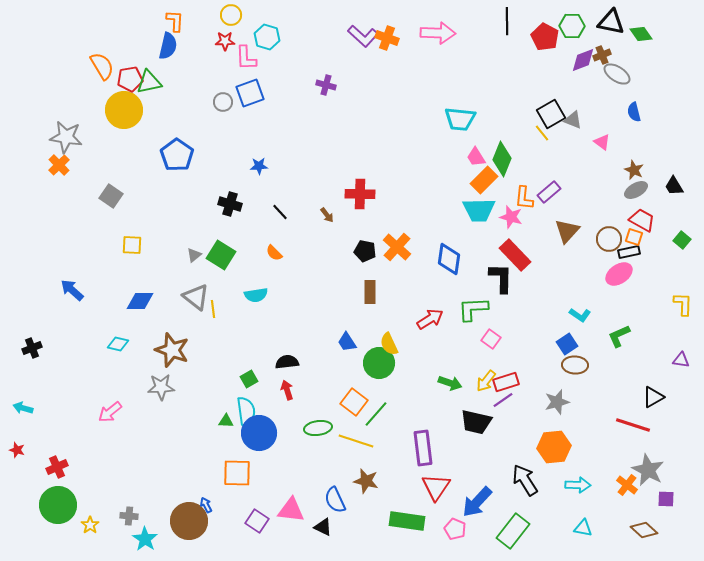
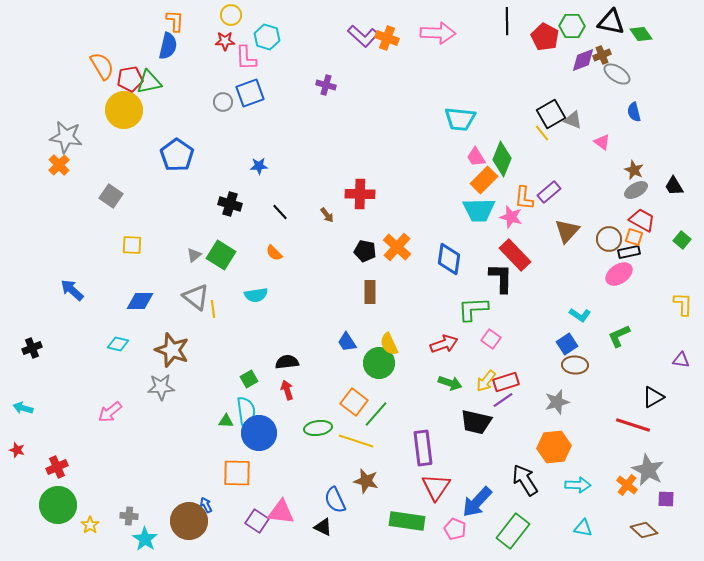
red arrow at (430, 319): moved 14 px right, 25 px down; rotated 12 degrees clockwise
pink triangle at (291, 510): moved 10 px left, 2 px down
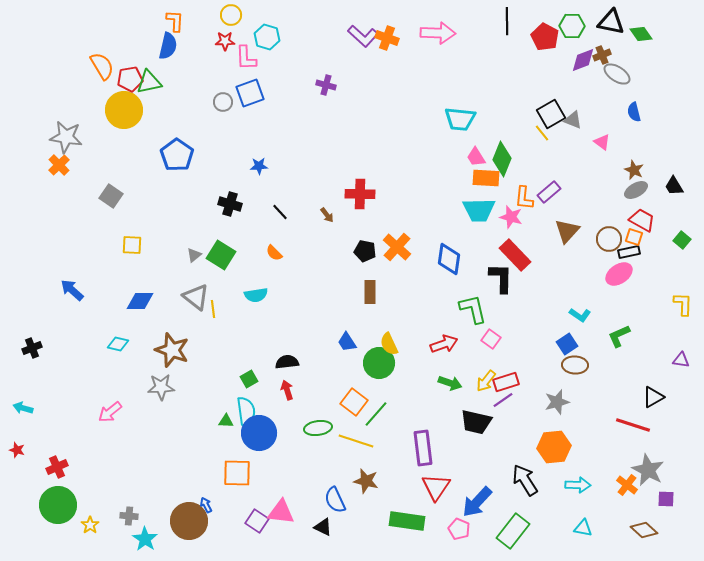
orange rectangle at (484, 180): moved 2 px right, 2 px up; rotated 48 degrees clockwise
green L-shape at (473, 309): rotated 80 degrees clockwise
pink pentagon at (455, 529): moved 4 px right
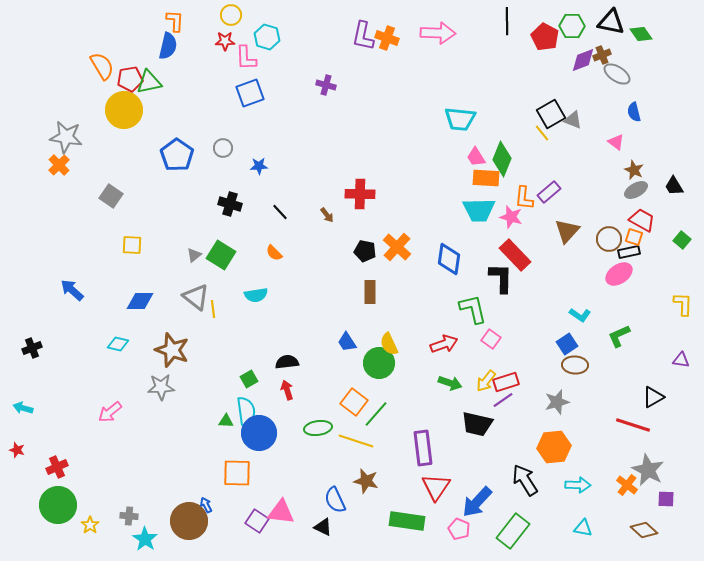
purple L-shape at (363, 36): rotated 60 degrees clockwise
gray circle at (223, 102): moved 46 px down
pink triangle at (602, 142): moved 14 px right
black trapezoid at (476, 422): moved 1 px right, 2 px down
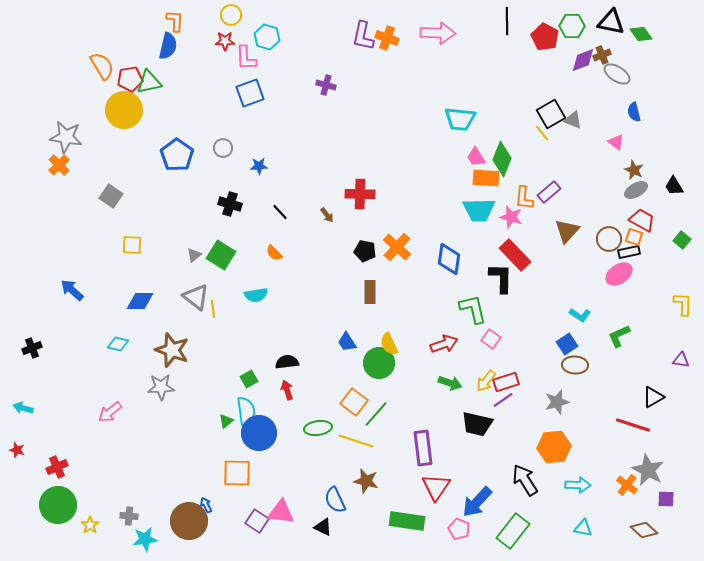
green triangle at (226, 421): rotated 42 degrees counterclockwise
cyan star at (145, 539): rotated 30 degrees clockwise
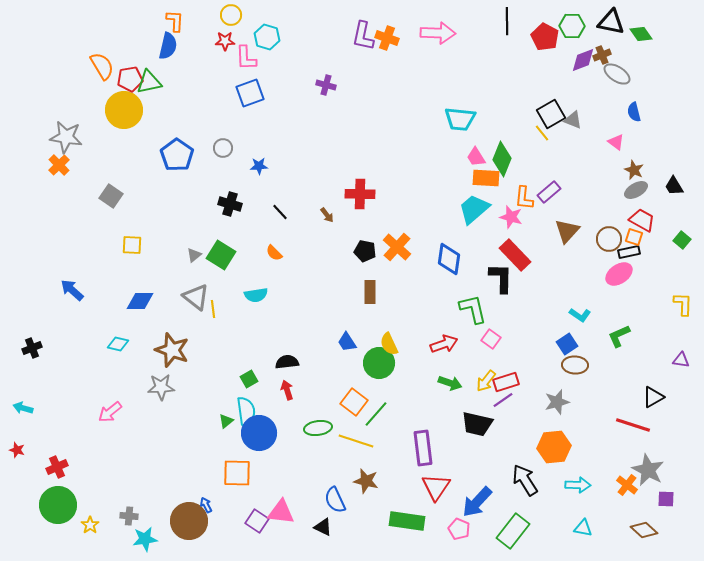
cyan trapezoid at (479, 210): moved 5 px left, 1 px up; rotated 140 degrees clockwise
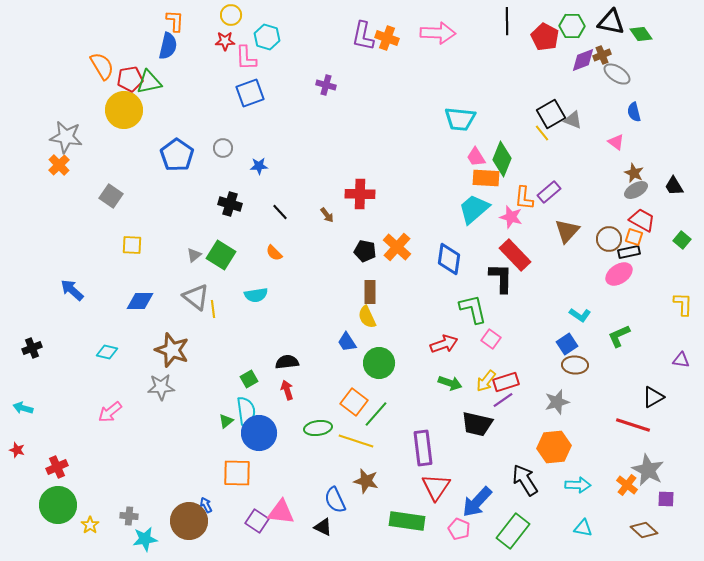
brown star at (634, 170): moved 3 px down
cyan diamond at (118, 344): moved 11 px left, 8 px down
yellow semicircle at (389, 344): moved 22 px left, 27 px up
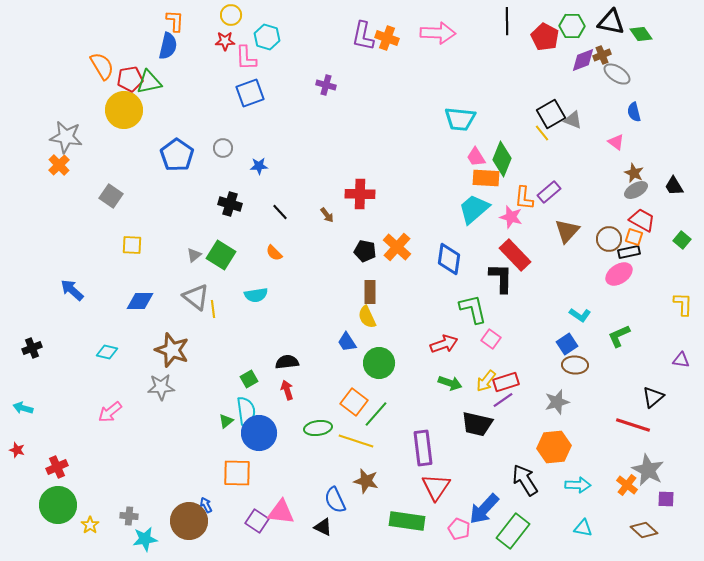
black triangle at (653, 397): rotated 10 degrees counterclockwise
blue arrow at (477, 502): moved 7 px right, 7 px down
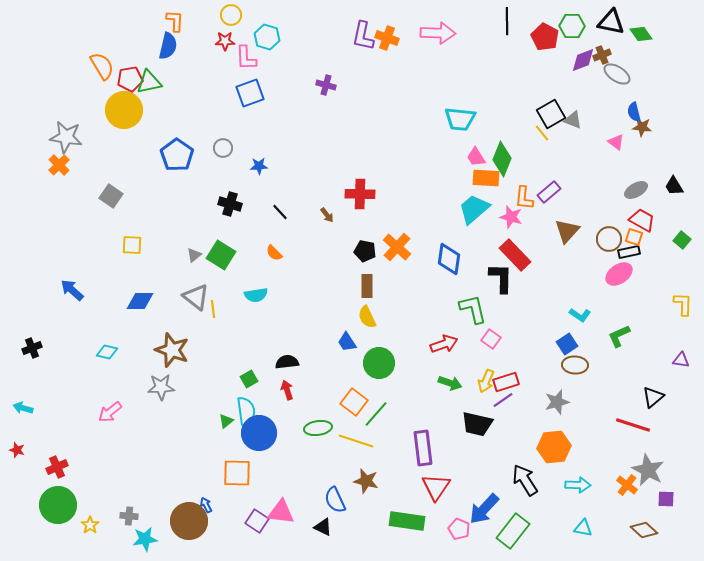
brown star at (634, 173): moved 8 px right, 46 px up; rotated 18 degrees counterclockwise
brown rectangle at (370, 292): moved 3 px left, 6 px up
yellow arrow at (486, 381): rotated 15 degrees counterclockwise
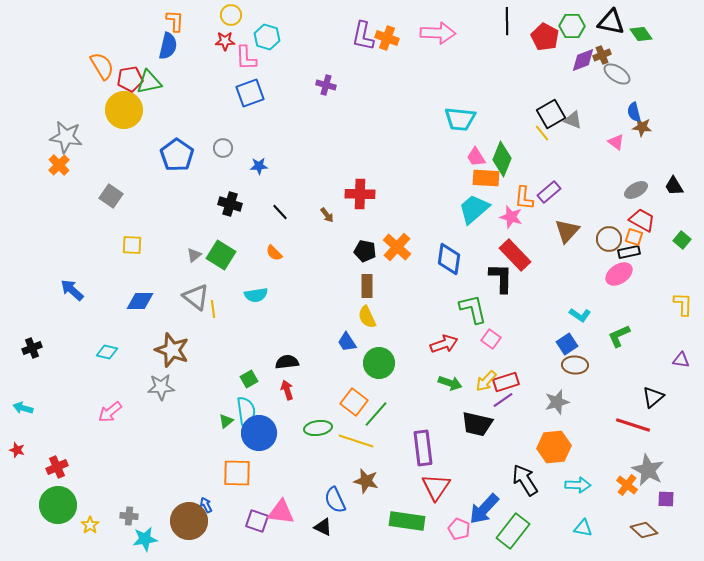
yellow arrow at (486, 381): rotated 20 degrees clockwise
purple square at (257, 521): rotated 15 degrees counterclockwise
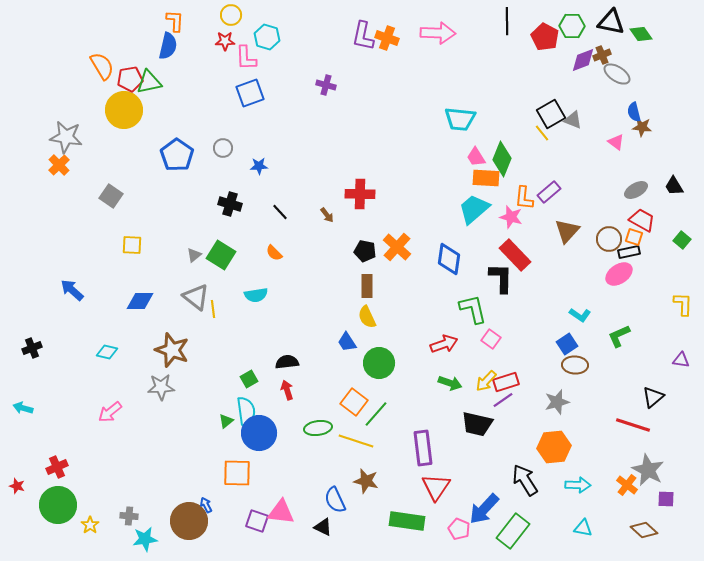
red star at (17, 450): moved 36 px down
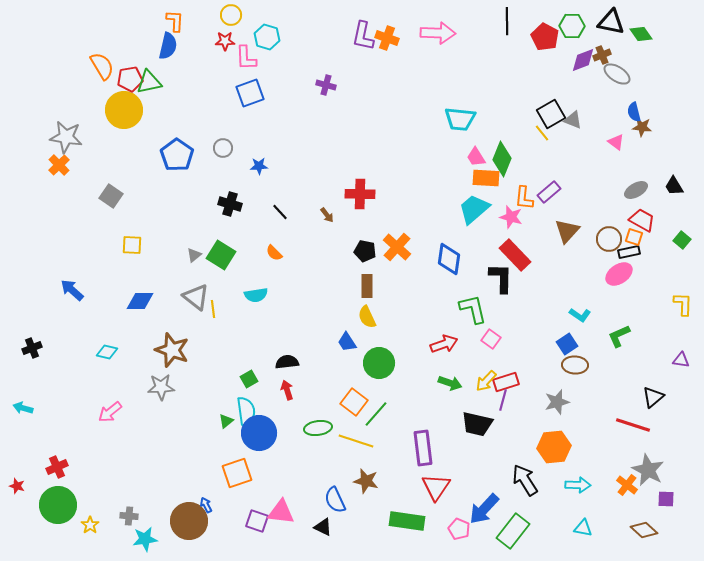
purple line at (503, 400): rotated 40 degrees counterclockwise
orange square at (237, 473): rotated 20 degrees counterclockwise
